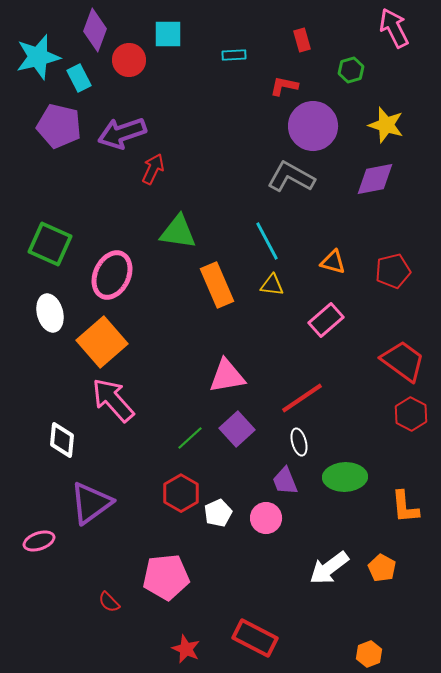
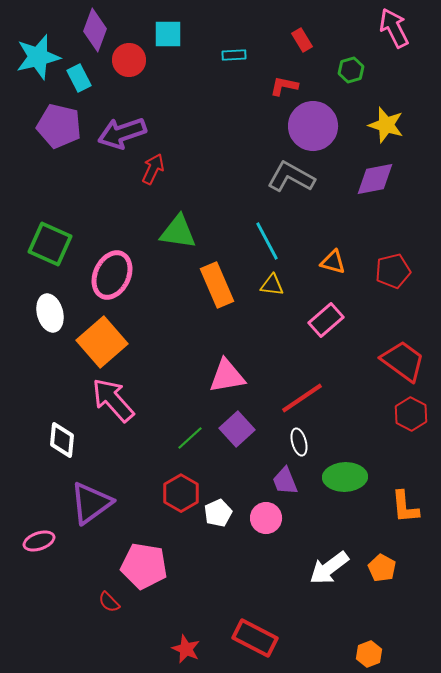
red rectangle at (302, 40): rotated 15 degrees counterclockwise
pink pentagon at (166, 577): moved 22 px left, 11 px up; rotated 15 degrees clockwise
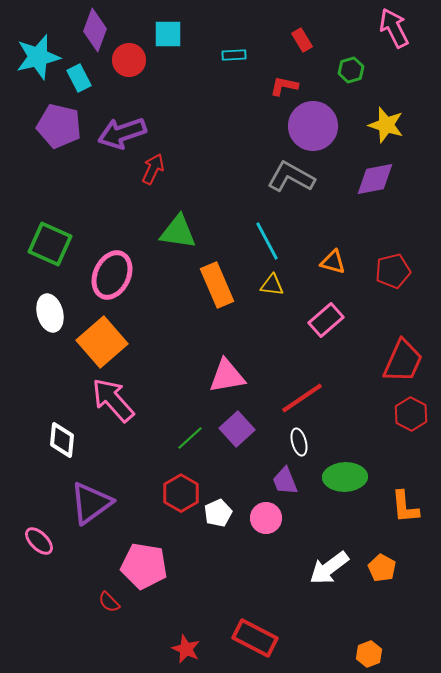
red trapezoid at (403, 361): rotated 78 degrees clockwise
pink ellipse at (39, 541): rotated 64 degrees clockwise
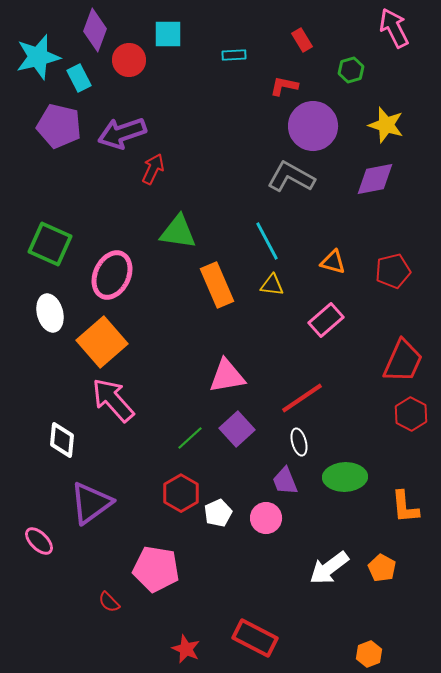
pink pentagon at (144, 566): moved 12 px right, 3 px down
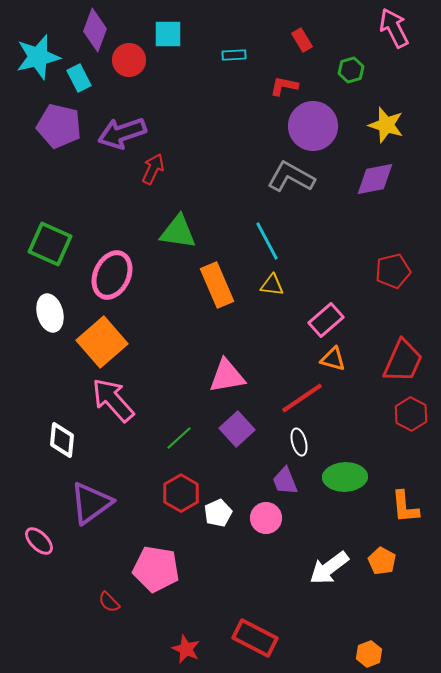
orange triangle at (333, 262): moved 97 px down
green line at (190, 438): moved 11 px left
orange pentagon at (382, 568): moved 7 px up
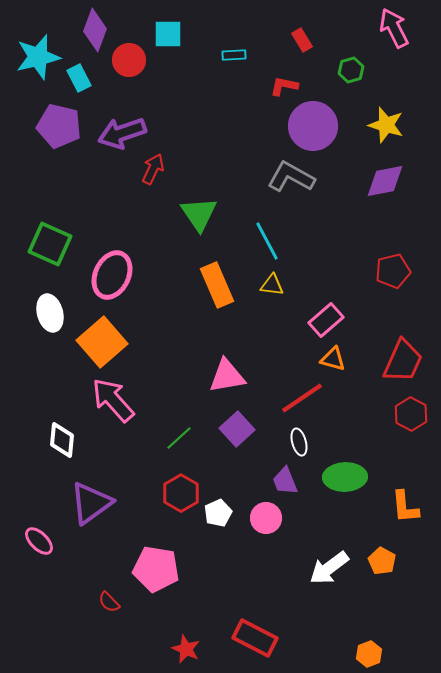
purple diamond at (375, 179): moved 10 px right, 2 px down
green triangle at (178, 232): moved 21 px right, 18 px up; rotated 48 degrees clockwise
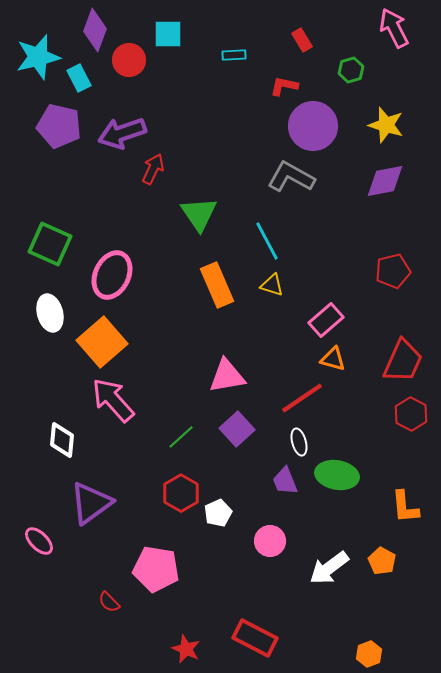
yellow triangle at (272, 285): rotated 10 degrees clockwise
green line at (179, 438): moved 2 px right, 1 px up
green ellipse at (345, 477): moved 8 px left, 2 px up; rotated 12 degrees clockwise
pink circle at (266, 518): moved 4 px right, 23 px down
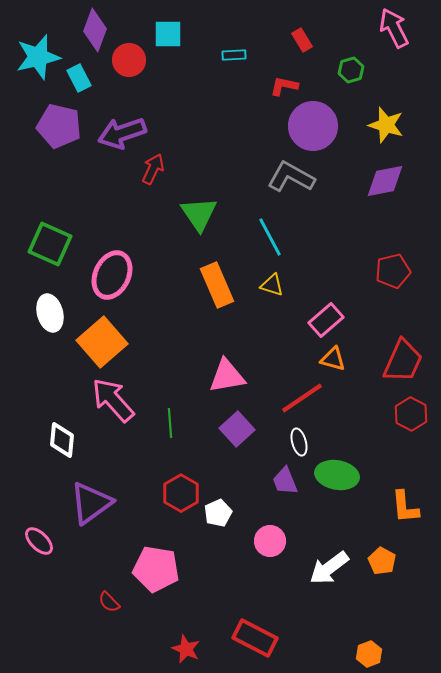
cyan line at (267, 241): moved 3 px right, 4 px up
green line at (181, 437): moved 11 px left, 14 px up; rotated 52 degrees counterclockwise
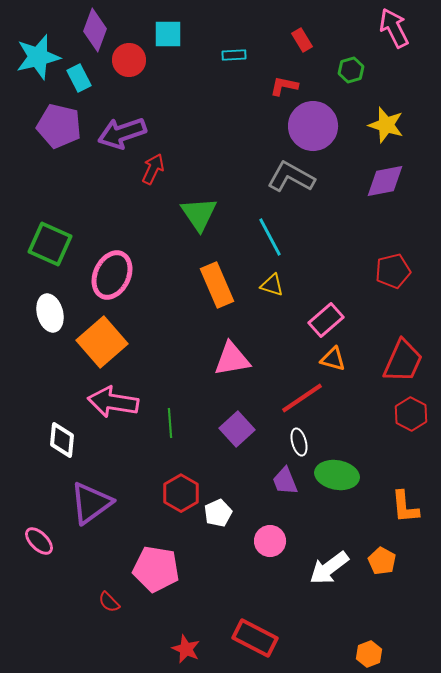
pink triangle at (227, 376): moved 5 px right, 17 px up
pink arrow at (113, 400): moved 2 px down; rotated 39 degrees counterclockwise
